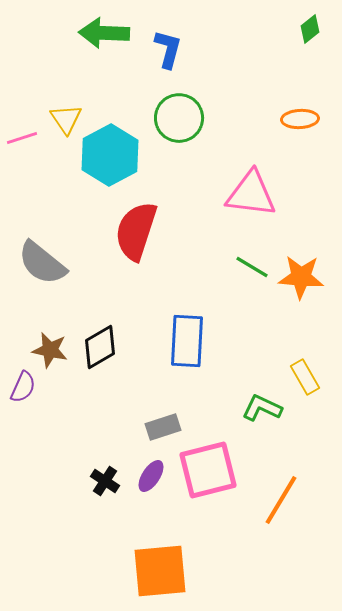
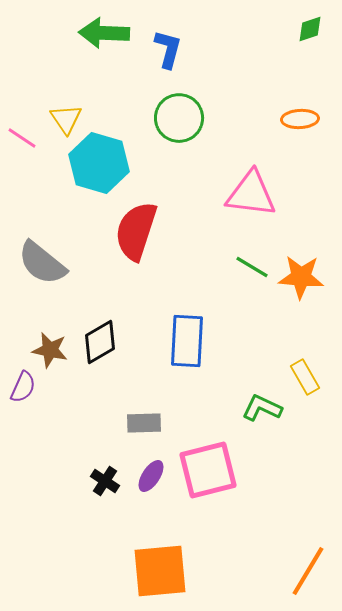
green diamond: rotated 20 degrees clockwise
pink line: rotated 52 degrees clockwise
cyan hexagon: moved 11 px left, 8 px down; rotated 16 degrees counterclockwise
black diamond: moved 5 px up
gray rectangle: moved 19 px left, 4 px up; rotated 16 degrees clockwise
orange line: moved 27 px right, 71 px down
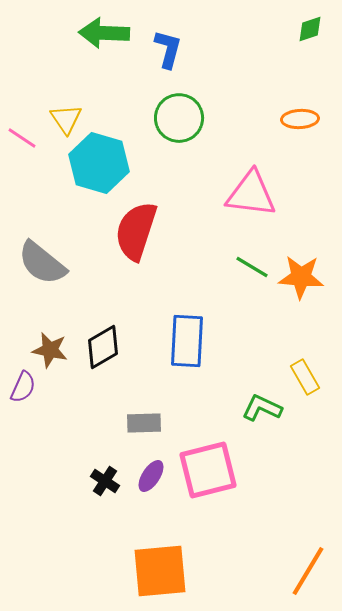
black diamond: moved 3 px right, 5 px down
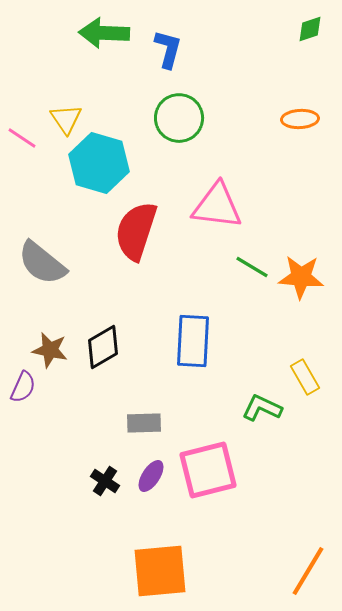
pink triangle: moved 34 px left, 12 px down
blue rectangle: moved 6 px right
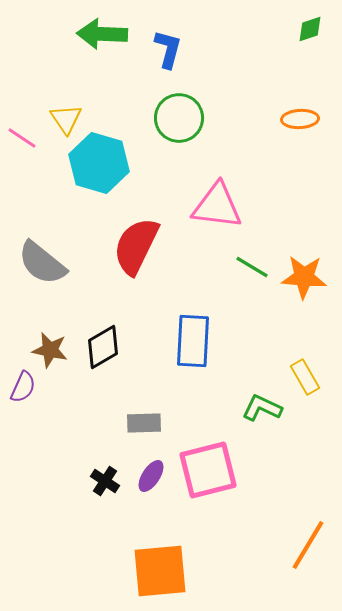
green arrow: moved 2 px left, 1 px down
red semicircle: moved 15 px down; rotated 8 degrees clockwise
orange star: moved 3 px right
orange line: moved 26 px up
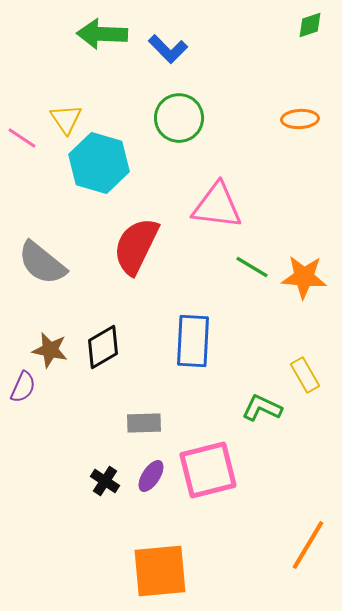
green diamond: moved 4 px up
blue L-shape: rotated 120 degrees clockwise
yellow rectangle: moved 2 px up
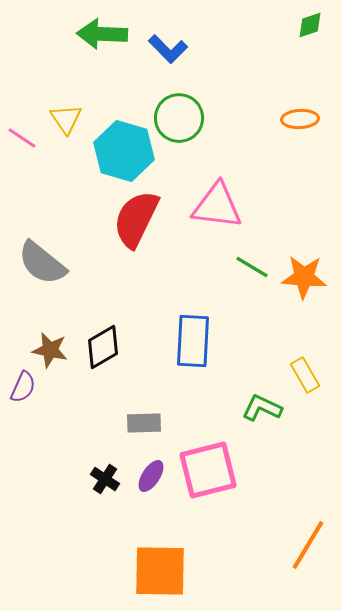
cyan hexagon: moved 25 px right, 12 px up
red semicircle: moved 27 px up
black cross: moved 2 px up
orange square: rotated 6 degrees clockwise
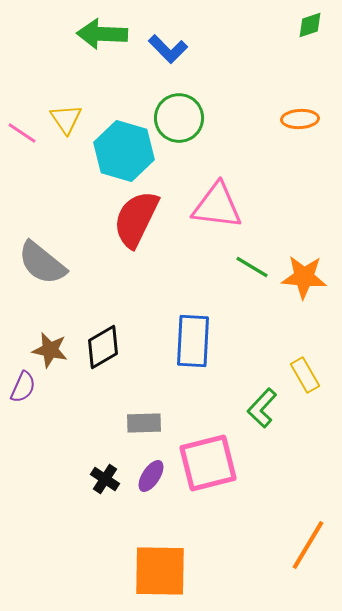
pink line: moved 5 px up
green L-shape: rotated 72 degrees counterclockwise
pink square: moved 7 px up
